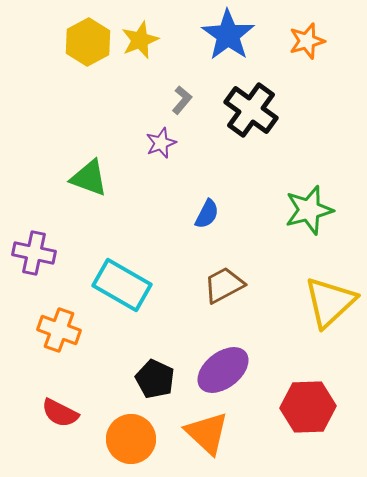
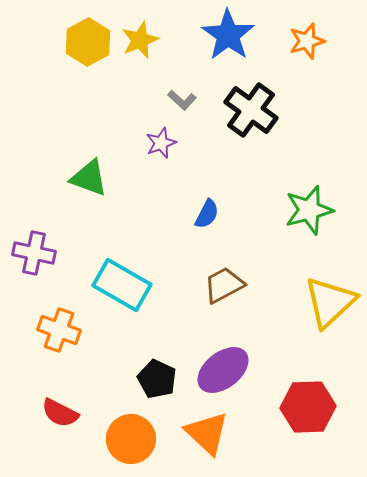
gray L-shape: rotated 92 degrees clockwise
black pentagon: moved 2 px right
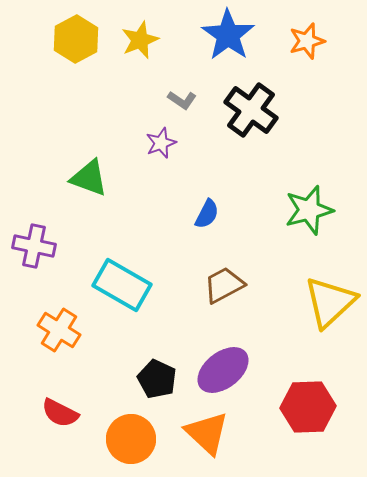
yellow hexagon: moved 12 px left, 3 px up
gray L-shape: rotated 8 degrees counterclockwise
purple cross: moved 7 px up
orange cross: rotated 12 degrees clockwise
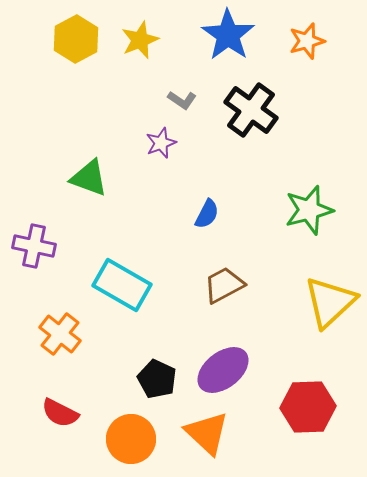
orange cross: moved 1 px right, 4 px down; rotated 6 degrees clockwise
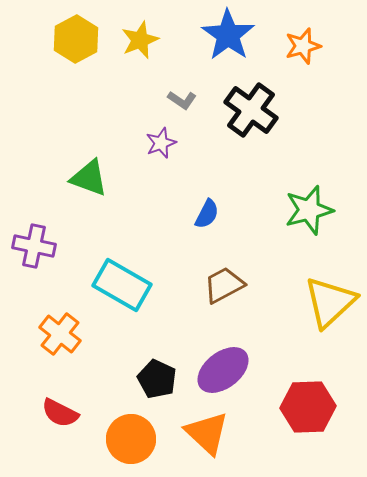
orange star: moved 4 px left, 5 px down
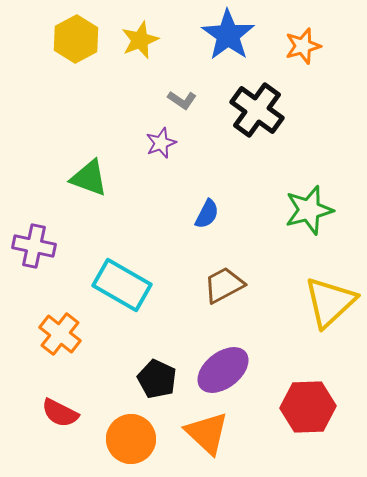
black cross: moved 6 px right
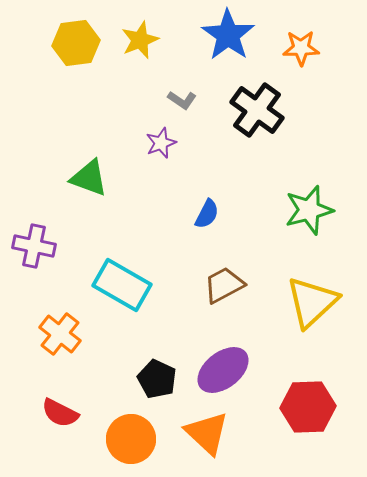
yellow hexagon: moved 4 px down; rotated 21 degrees clockwise
orange star: moved 2 px left, 2 px down; rotated 15 degrees clockwise
yellow triangle: moved 18 px left
